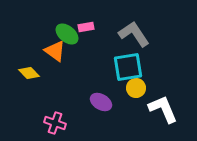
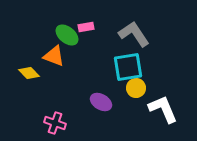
green ellipse: moved 1 px down
orange triangle: moved 1 px left, 5 px down; rotated 15 degrees counterclockwise
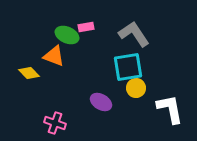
green ellipse: rotated 15 degrees counterclockwise
white L-shape: moved 7 px right; rotated 12 degrees clockwise
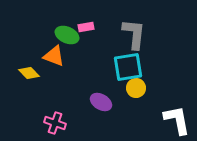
gray L-shape: rotated 40 degrees clockwise
white L-shape: moved 7 px right, 11 px down
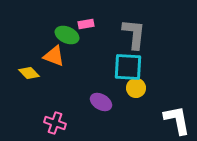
pink rectangle: moved 3 px up
cyan square: rotated 12 degrees clockwise
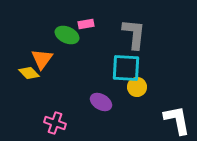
orange triangle: moved 12 px left, 3 px down; rotated 45 degrees clockwise
cyan square: moved 2 px left, 1 px down
yellow circle: moved 1 px right, 1 px up
